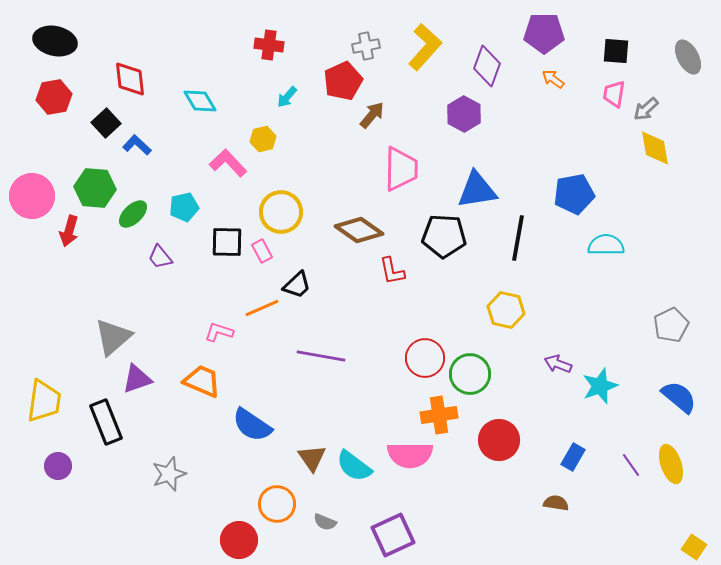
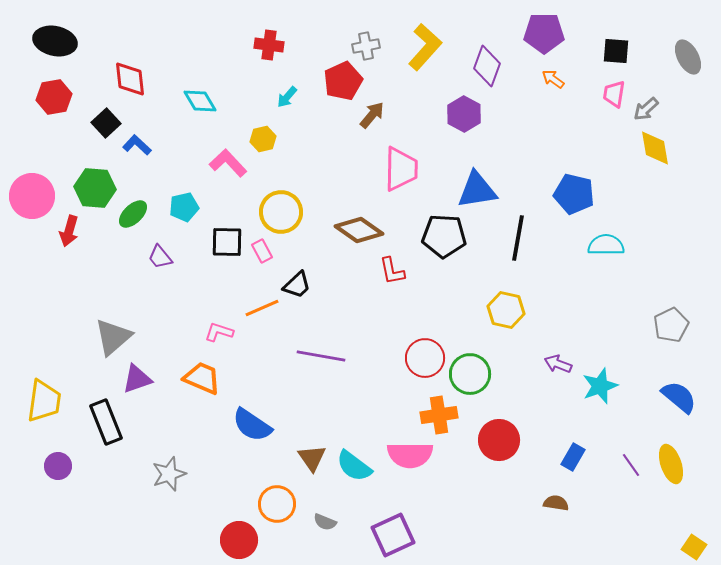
blue pentagon at (574, 194): rotated 24 degrees clockwise
orange trapezoid at (202, 381): moved 3 px up
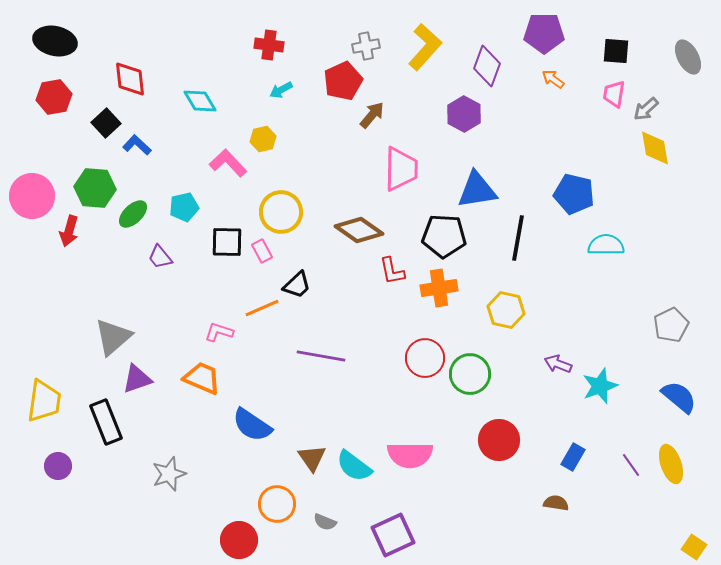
cyan arrow at (287, 97): moved 6 px left, 7 px up; rotated 20 degrees clockwise
orange cross at (439, 415): moved 127 px up
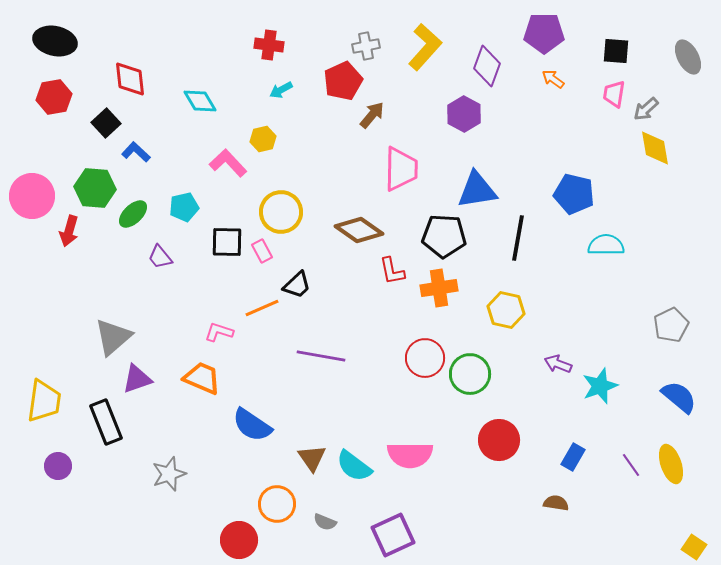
blue L-shape at (137, 145): moved 1 px left, 7 px down
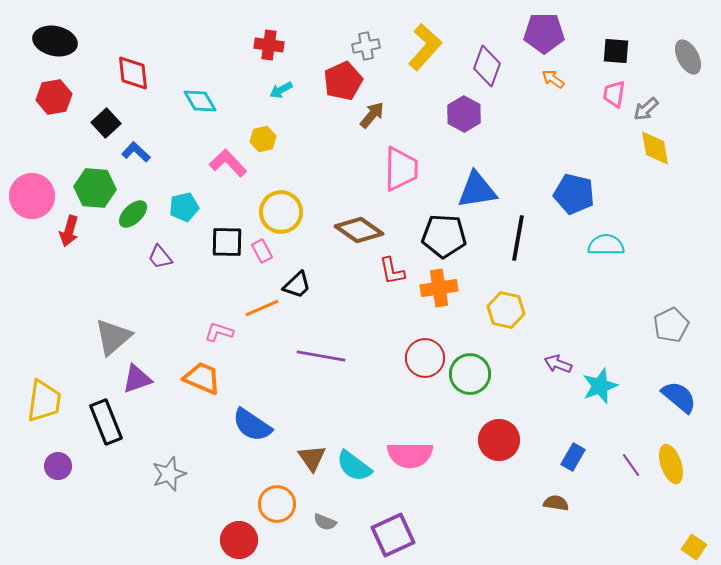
red diamond at (130, 79): moved 3 px right, 6 px up
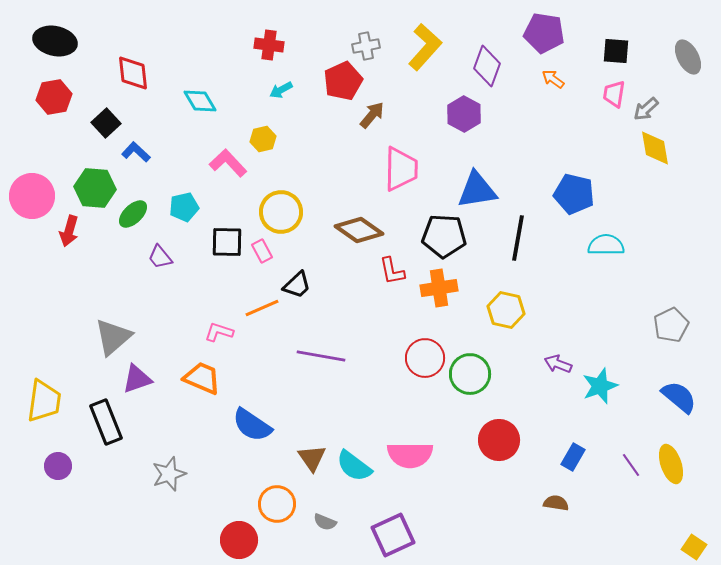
purple pentagon at (544, 33): rotated 9 degrees clockwise
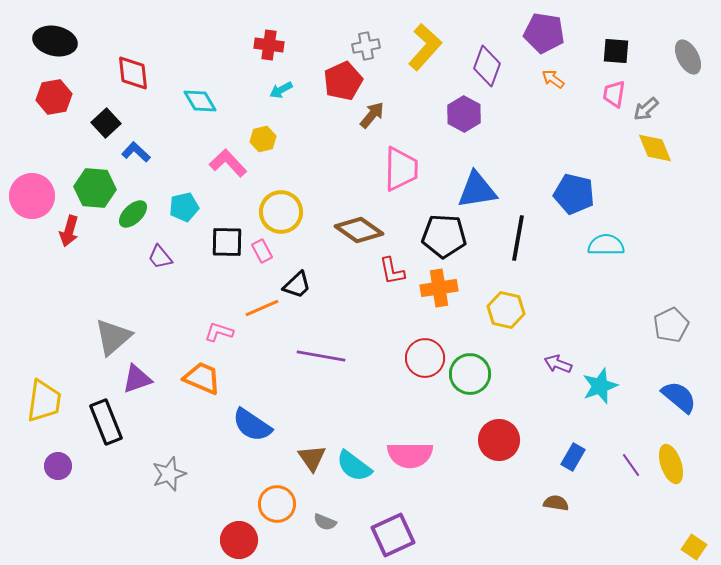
yellow diamond at (655, 148): rotated 12 degrees counterclockwise
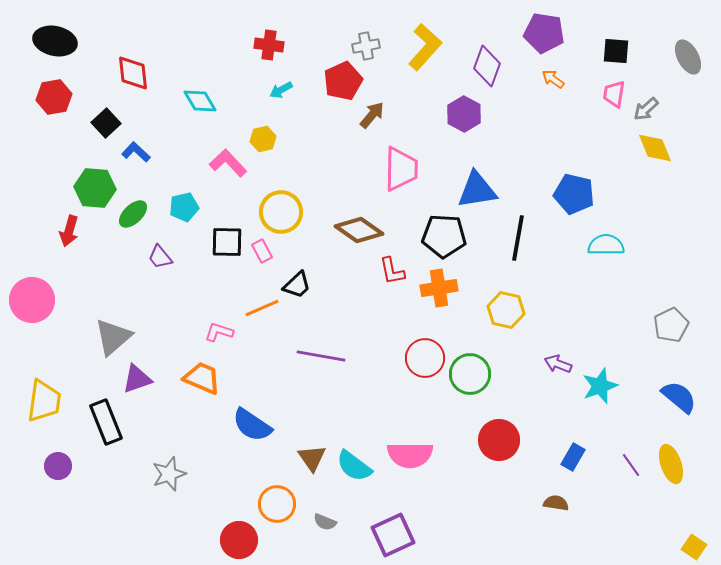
pink circle at (32, 196): moved 104 px down
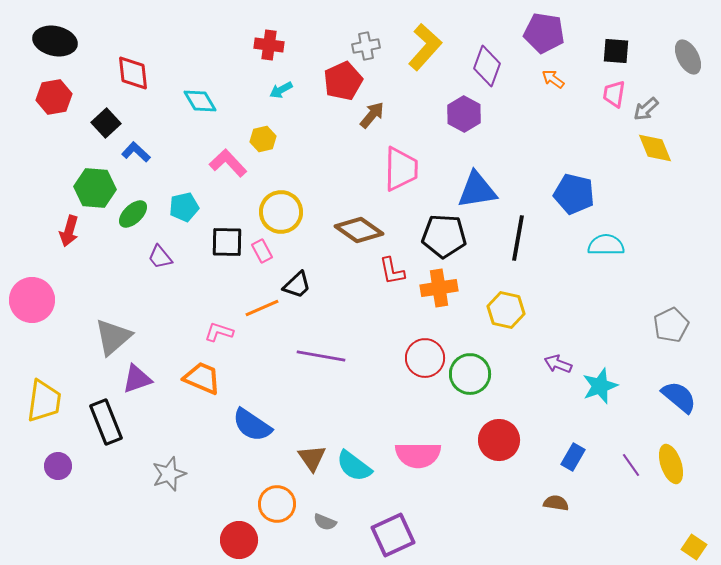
pink semicircle at (410, 455): moved 8 px right
